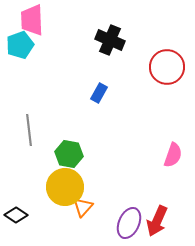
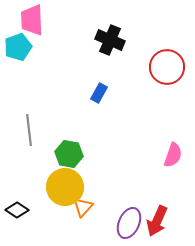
cyan pentagon: moved 2 px left, 2 px down
black diamond: moved 1 px right, 5 px up
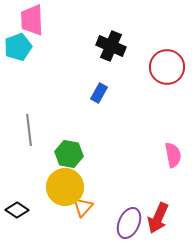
black cross: moved 1 px right, 6 px down
pink semicircle: rotated 30 degrees counterclockwise
red arrow: moved 1 px right, 3 px up
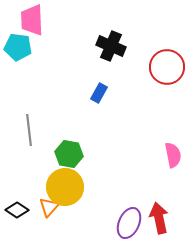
cyan pentagon: rotated 28 degrees clockwise
orange triangle: moved 34 px left
red arrow: moved 1 px right; rotated 144 degrees clockwise
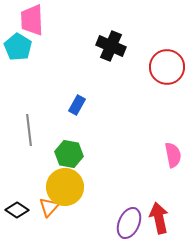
cyan pentagon: rotated 24 degrees clockwise
blue rectangle: moved 22 px left, 12 px down
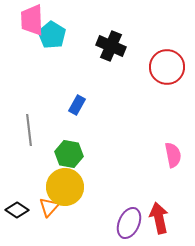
cyan pentagon: moved 34 px right, 12 px up
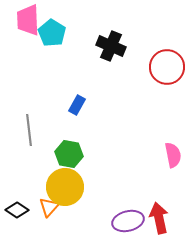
pink trapezoid: moved 4 px left
cyan pentagon: moved 2 px up
purple ellipse: moved 1 px left, 2 px up; rotated 52 degrees clockwise
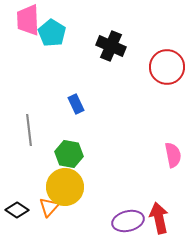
blue rectangle: moved 1 px left, 1 px up; rotated 54 degrees counterclockwise
